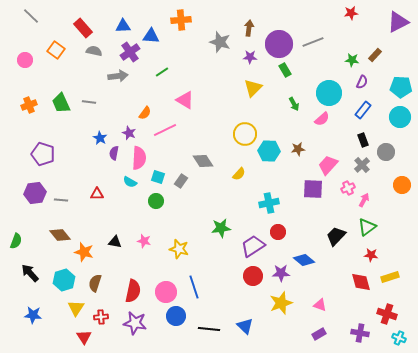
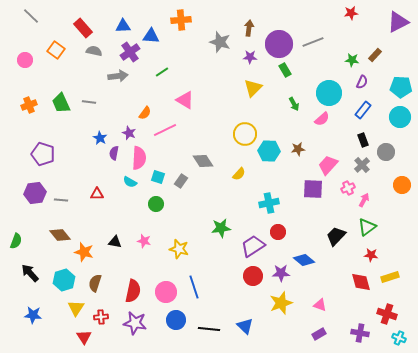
green circle at (156, 201): moved 3 px down
blue circle at (176, 316): moved 4 px down
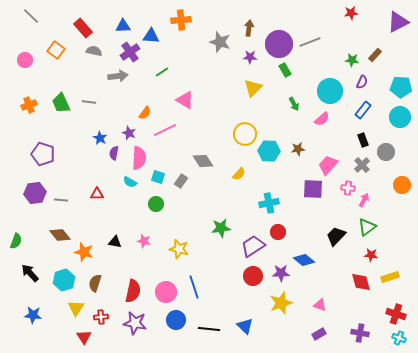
gray line at (313, 42): moved 3 px left
cyan circle at (329, 93): moved 1 px right, 2 px up
pink cross at (348, 188): rotated 32 degrees clockwise
red cross at (387, 314): moved 9 px right
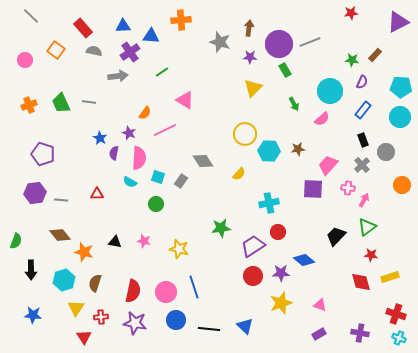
black arrow at (30, 273): moved 1 px right, 3 px up; rotated 138 degrees counterclockwise
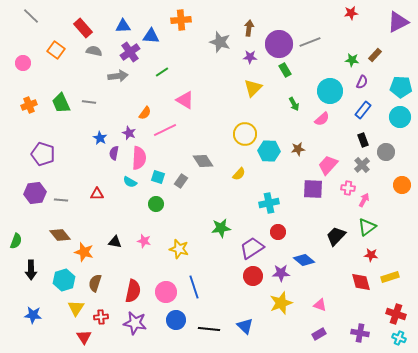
pink circle at (25, 60): moved 2 px left, 3 px down
purple trapezoid at (253, 246): moved 1 px left, 2 px down
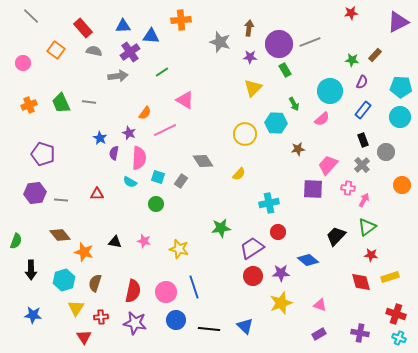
cyan hexagon at (269, 151): moved 7 px right, 28 px up
blue diamond at (304, 260): moved 4 px right
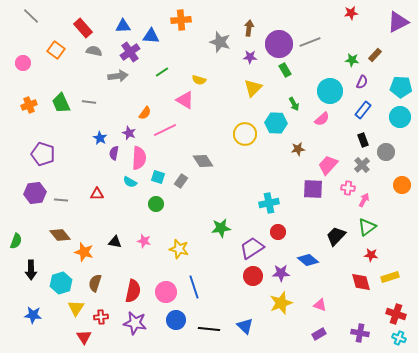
yellow semicircle at (239, 174): moved 40 px left, 94 px up; rotated 64 degrees clockwise
cyan hexagon at (64, 280): moved 3 px left, 3 px down
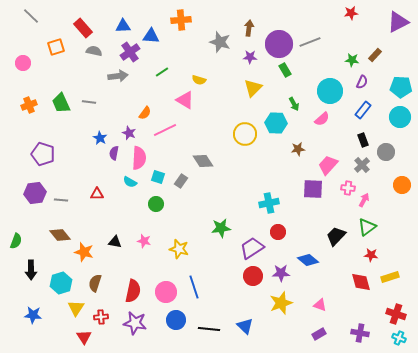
orange square at (56, 50): moved 3 px up; rotated 36 degrees clockwise
